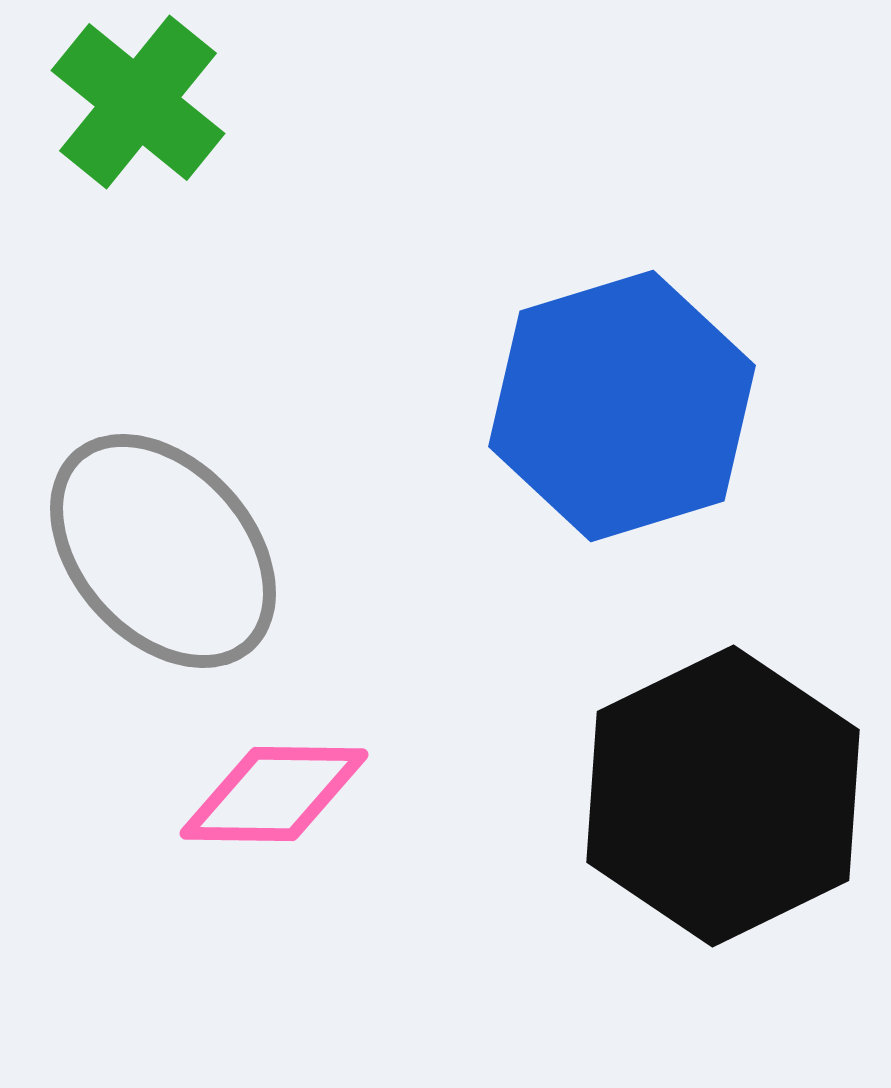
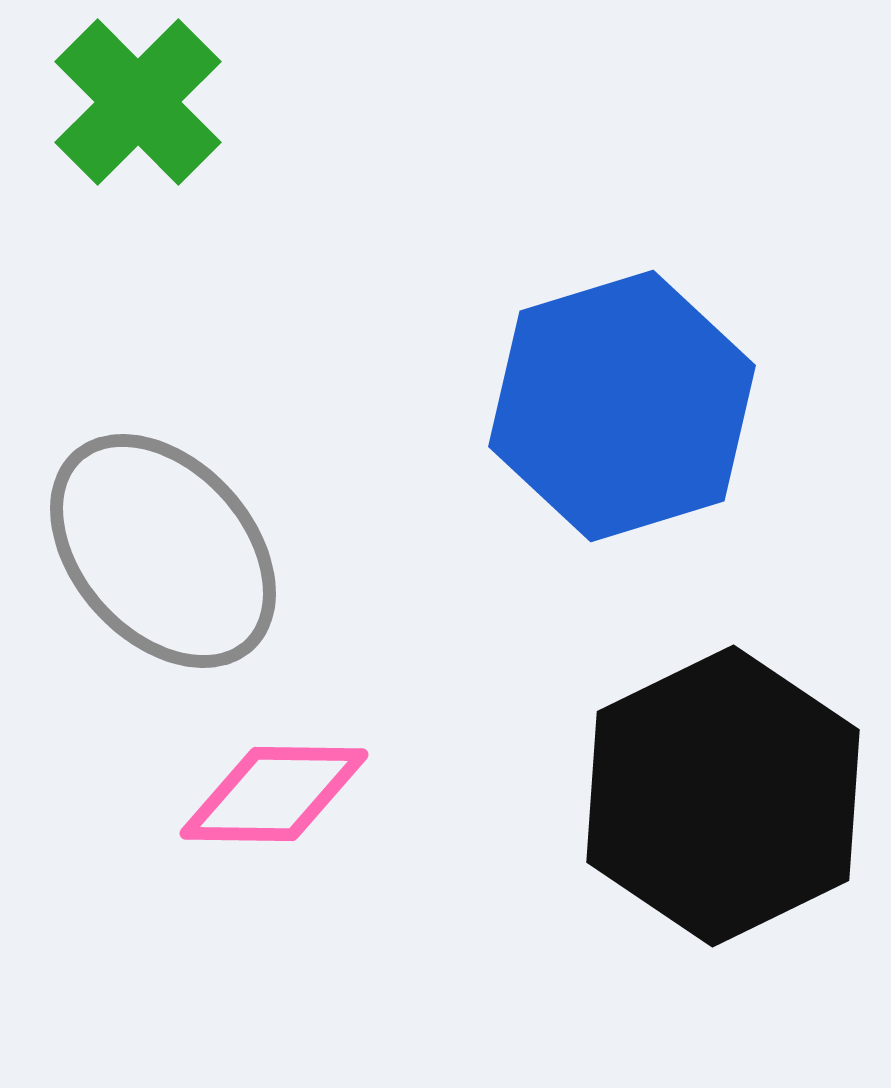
green cross: rotated 6 degrees clockwise
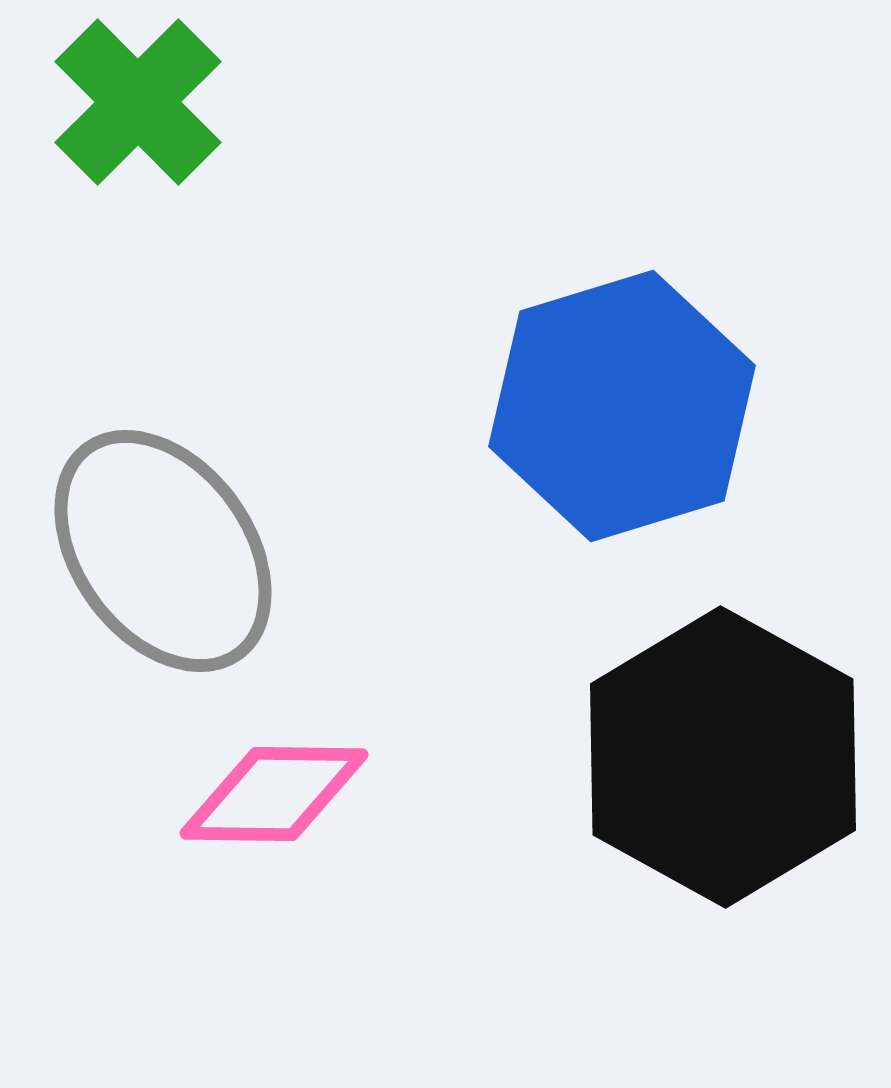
gray ellipse: rotated 6 degrees clockwise
black hexagon: moved 39 px up; rotated 5 degrees counterclockwise
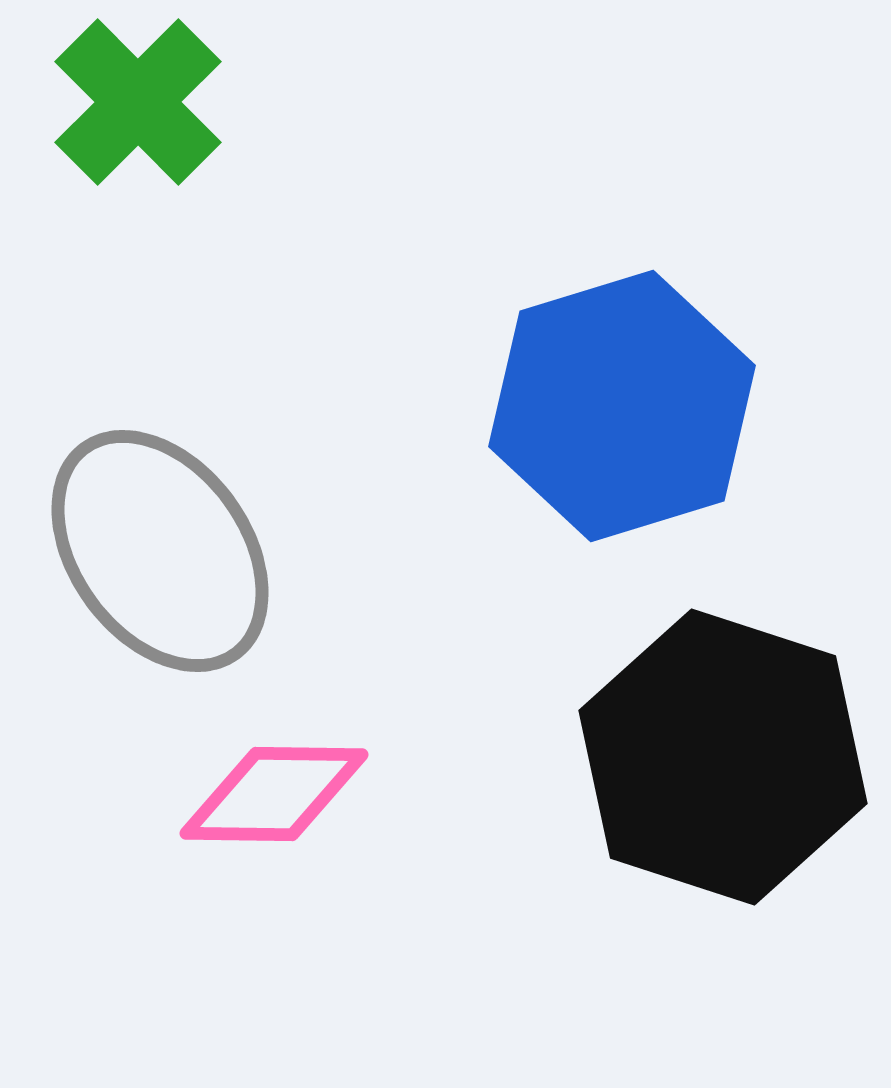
gray ellipse: moved 3 px left
black hexagon: rotated 11 degrees counterclockwise
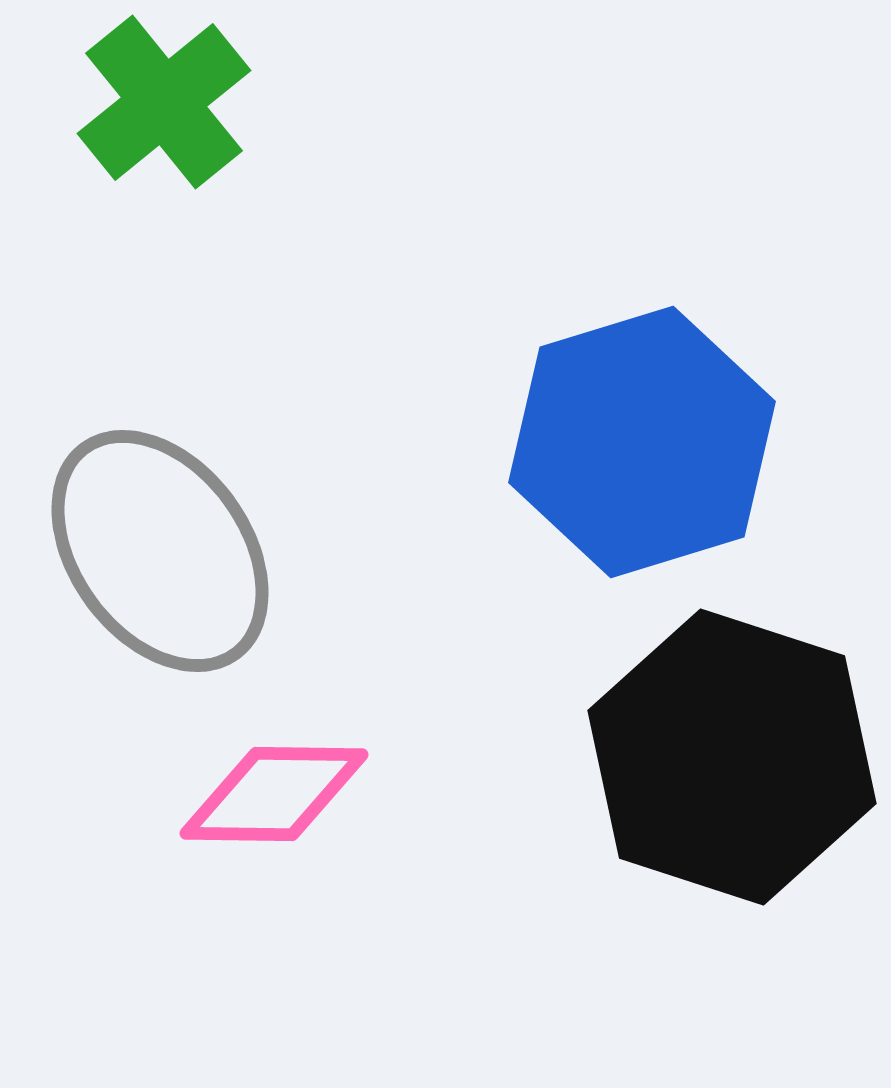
green cross: moved 26 px right; rotated 6 degrees clockwise
blue hexagon: moved 20 px right, 36 px down
black hexagon: moved 9 px right
